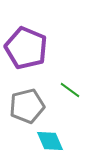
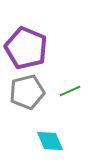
green line: moved 1 px down; rotated 60 degrees counterclockwise
gray pentagon: moved 14 px up
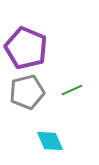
green line: moved 2 px right, 1 px up
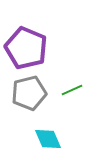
gray pentagon: moved 2 px right, 1 px down
cyan diamond: moved 2 px left, 2 px up
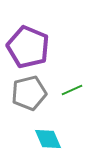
purple pentagon: moved 2 px right, 1 px up
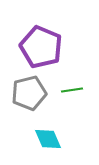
purple pentagon: moved 13 px right
green line: rotated 15 degrees clockwise
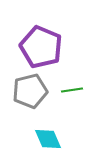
gray pentagon: moved 1 px right, 2 px up
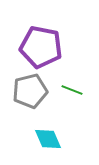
purple pentagon: rotated 12 degrees counterclockwise
green line: rotated 30 degrees clockwise
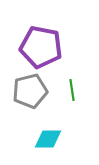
green line: rotated 60 degrees clockwise
cyan diamond: rotated 68 degrees counterclockwise
